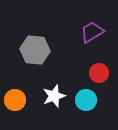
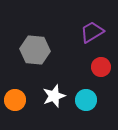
red circle: moved 2 px right, 6 px up
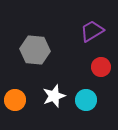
purple trapezoid: moved 1 px up
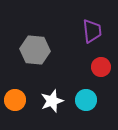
purple trapezoid: rotated 115 degrees clockwise
white star: moved 2 px left, 5 px down
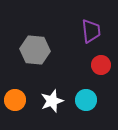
purple trapezoid: moved 1 px left
red circle: moved 2 px up
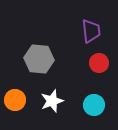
gray hexagon: moved 4 px right, 9 px down
red circle: moved 2 px left, 2 px up
cyan circle: moved 8 px right, 5 px down
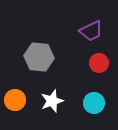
purple trapezoid: rotated 70 degrees clockwise
gray hexagon: moved 2 px up
cyan circle: moved 2 px up
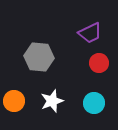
purple trapezoid: moved 1 px left, 2 px down
orange circle: moved 1 px left, 1 px down
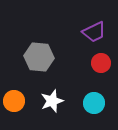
purple trapezoid: moved 4 px right, 1 px up
red circle: moved 2 px right
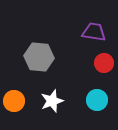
purple trapezoid: rotated 145 degrees counterclockwise
red circle: moved 3 px right
cyan circle: moved 3 px right, 3 px up
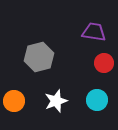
gray hexagon: rotated 20 degrees counterclockwise
white star: moved 4 px right
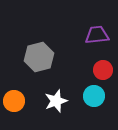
purple trapezoid: moved 3 px right, 3 px down; rotated 15 degrees counterclockwise
red circle: moved 1 px left, 7 px down
cyan circle: moved 3 px left, 4 px up
